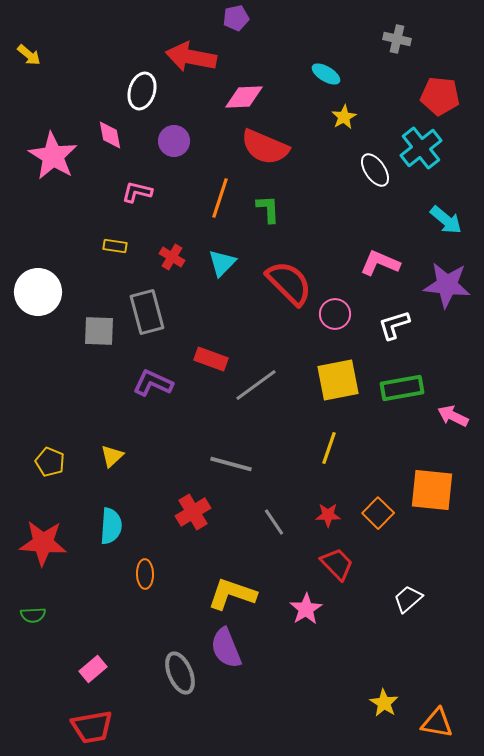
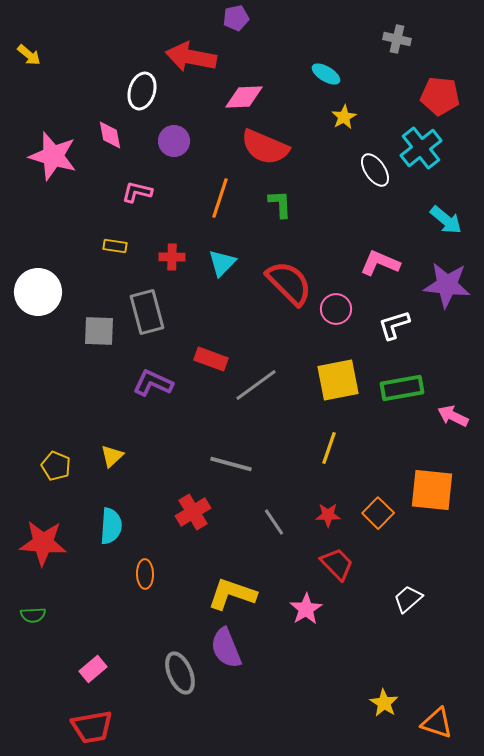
pink star at (53, 156): rotated 15 degrees counterclockwise
green L-shape at (268, 209): moved 12 px right, 5 px up
red cross at (172, 257): rotated 30 degrees counterclockwise
pink circle at (335, 314): moved 1 px right, 5 px up
yellow pentagon at (50, 462): moved 6 px right, 4 px down
orange triangle at (437, 723): rotated 8 degrees clockwise
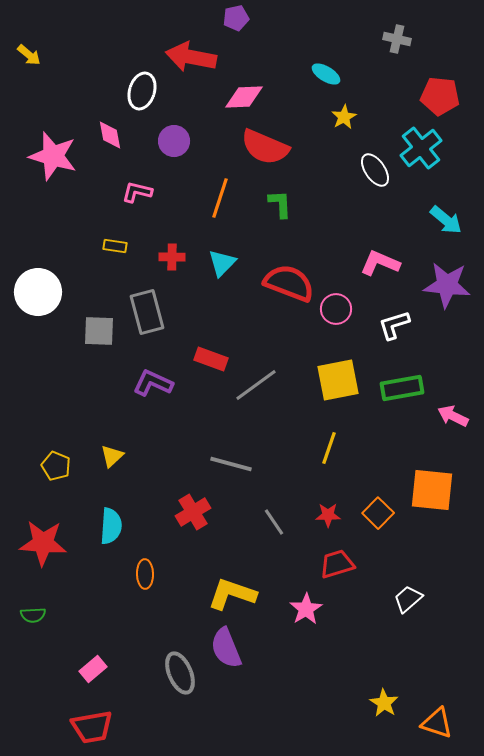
red semicircle at (289, 283): rotated 24 degrees counterclockwise
red trapezoid at (337, 564): rotated 63 degrees counterclockwise
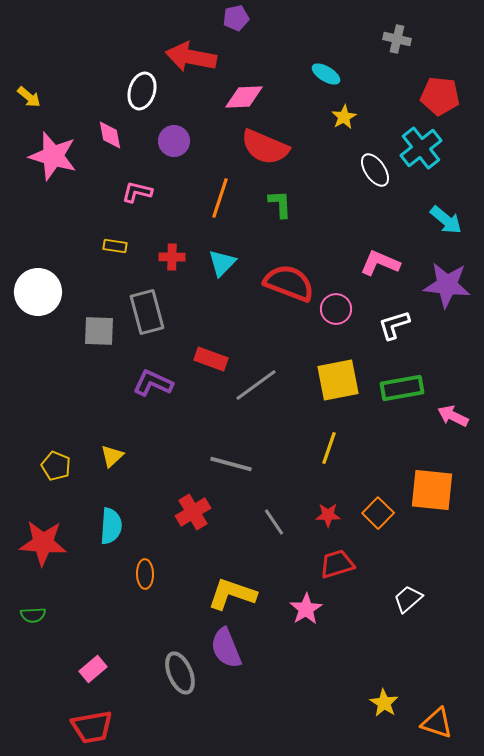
yellow arrow at (29, 55): moved 42 px down
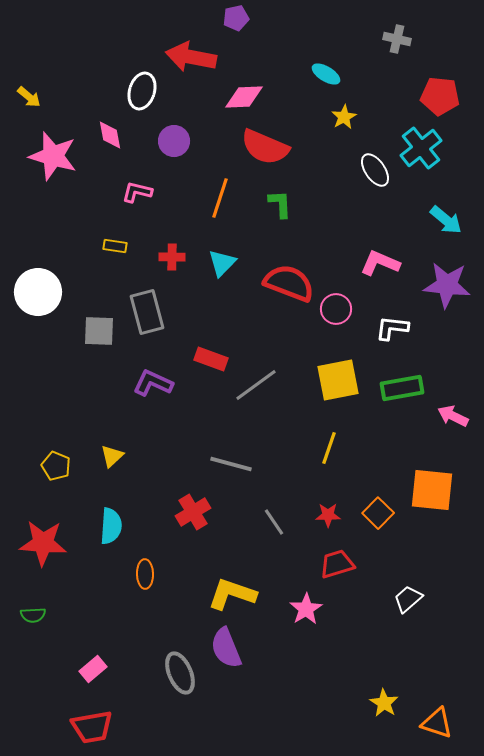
white L-shape at (394, 325): moved 2 px left, 3 px down; rotated 24 degrees clockwise
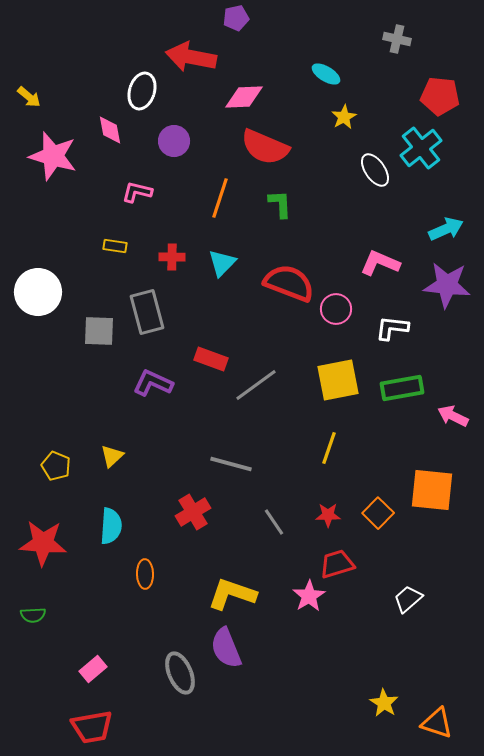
pink diamond at (110, 135): moved 5 px up
cyan arrow at (446, 220): moved 9 px down; rotated 64 degrees counterclockwise
pink star at (306, 609): moved 3 px right, 13 px up
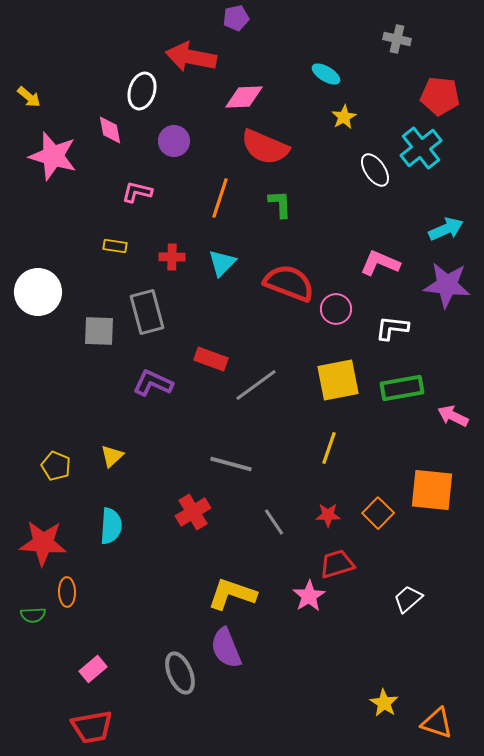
orange ellipse at (145, 574): moved 78 px left, 18 px down
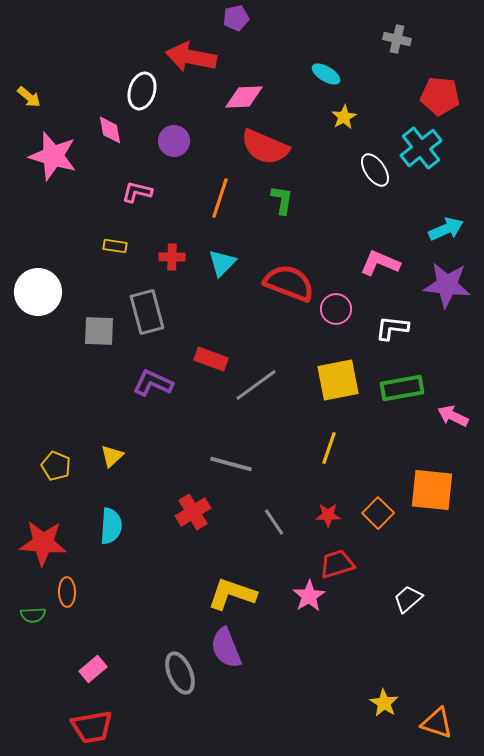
green L-shape at (280, 204): moved 2 px right, 4 px up; rotated 12 degrees clockwise
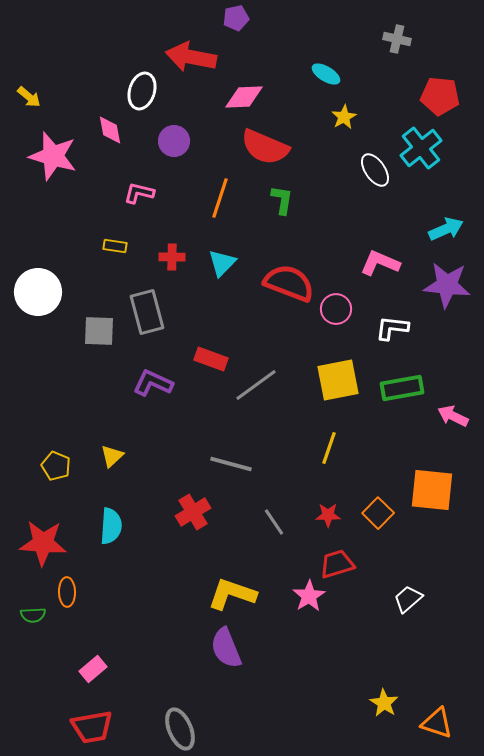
pink L-shape at (137, 192): moved 2 px right, 1 px down
gray ellipse at (180, 673): moved 56 px down
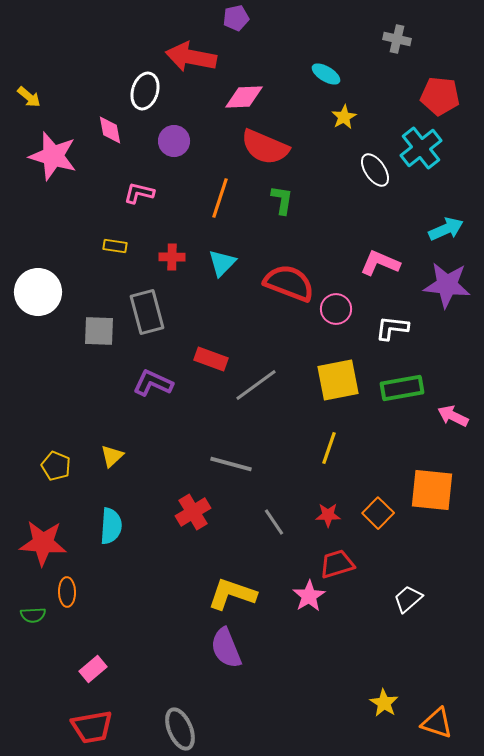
white ellipse at (142, 91): moved 3 px right
